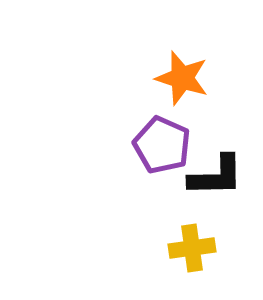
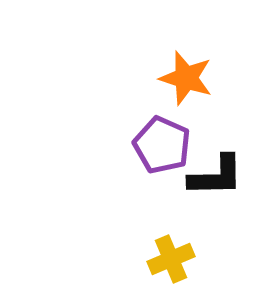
orange star: moved 4 px right
yellow cross: moved 21 px left, 11 px down; rotated 15 degrees counterclockwise
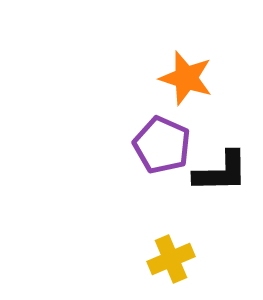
black L-shape: moved 5 px right, 4 px up
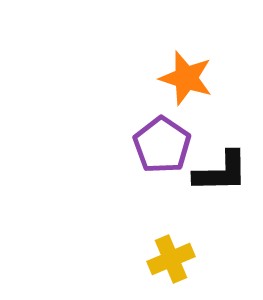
purple pentagon: rotated 10 degrees clockwise
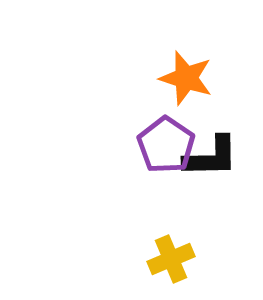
purple pentagon: moved 4 px right
black L-shape: moved 10 px left, 15 px up
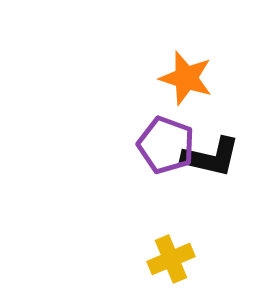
purple pentagon: rotated 14 degrees counterclockwise
black L-shape: rotated 14 degrees clockwise
